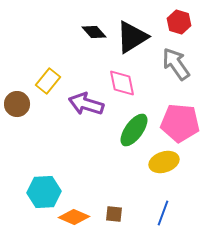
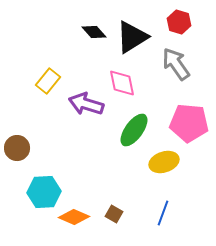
brown circle: moved 44 px down
pink pentagon: moved 9 px right
brown square: rotated 24 degrees clockwise
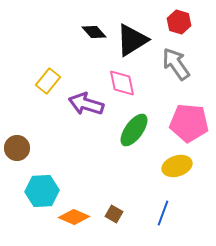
black triangle: moved 3 px down
yellow ellipse: moved 13 px right, 4 px down
cyan hexagon: moved 2 px left, 1 px up
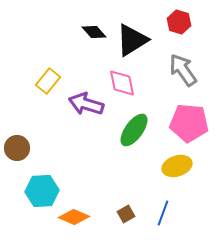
gray arrow: moved 7 px right, 6 px down
brown square: moved 12 px right; rotated 30 degrees clockwise
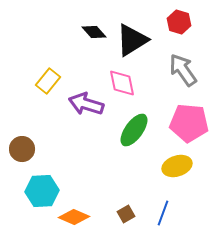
brown circle: moved 5 px right, 1 px down
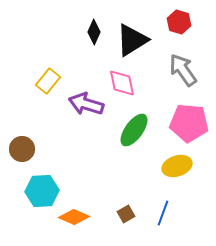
black diamond: rotated 65 degrees clockwise
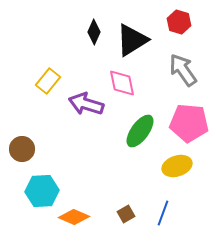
green ellipse: moved 6 px right, 1 px down
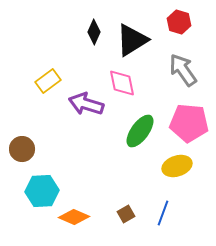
yellow rectangle: rotated 15 degrees clockwise
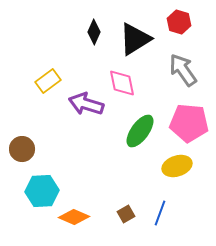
black triangle: moved 3 px right, 1 px up
blue line: moved 3 px left
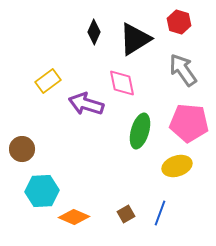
green ellipse: rotated 20 degrees counterclockwise
